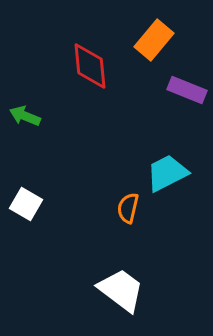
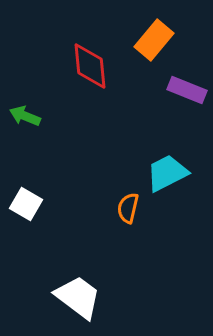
white trapezoid: moved 43 px left, 7 px down
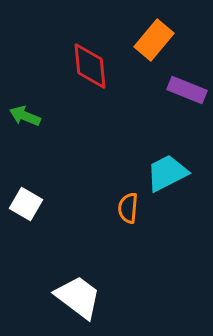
orange semicircle: rotated 8 degrees counterclockwise
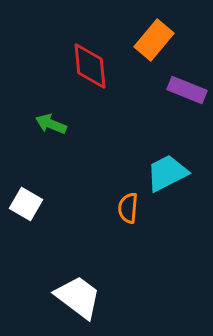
green arrow: moved 26 px right, 8 px down
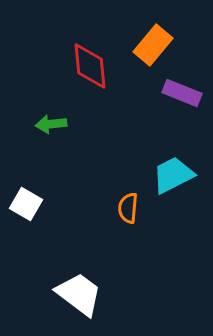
orange rectangle: moved 1 px left, 5 px down
purple rectangle: moved 5 px left, 3 px down
green arrow: rotated 28 degrees counterclockwise
cyan trapezoid: moved 6 px right, 2 px down
white trapezoid: moved 1 px right, 3 px up
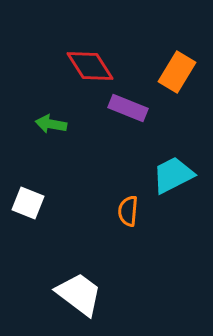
orange rectangle: moved 24 px right, 27 px down; rotated 9 degrees counterclockwise
red diamond: rotated 27 degrees counterclockwise
purple rectangle: moved 54 px left, 15 px down
green arrow: rotated 16 degrees clockwise
white square: moved 2 px right, 1 px up; rotated 8 degrees counterclockwise
orange semicircle: moved 3 px down
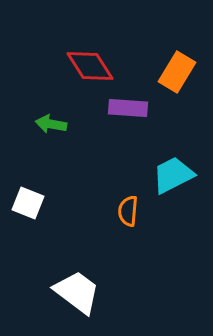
purple rectangle: rotated 18 degrees counterclockwise
white trapezoid: moved 2 px left, 2 px up
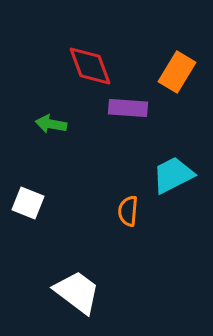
red diamond: rotated 12 degrees clockwise
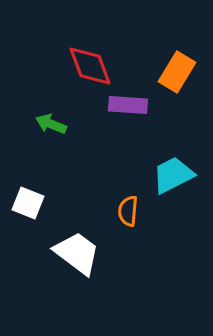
purple rectangle: moved 3 px up
green arrow: rotated 12 degrees clockwise
white trapezoid: moved 39 px up
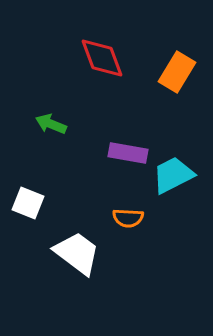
red diamond: moved 12 px right, 8 px up
purple rectangle: moved 48 px down; rotated 6 degrees clockwise
orange semicircle: moved 7 px down; rotated 92 degrees counterclockwise
